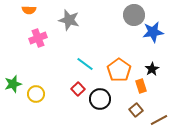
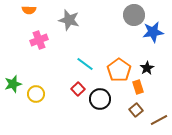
pink cross: moved 1 px right, 2 px down
black star: moved 5 px left, 1 px up
orange rectangle: moved 3 px left, 1 px down
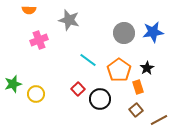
gray circle: moved 10 px left, 18 px down
cyan line: moved 3 px right, 4 px up
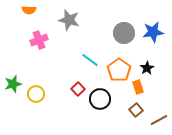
cyan line: moved 2 px right
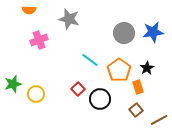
gray star: moved 1 px up
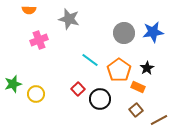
orange rectangle: rotated 48 degrees counterclockwise
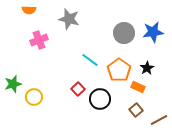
yellow circle: moved 2 px left, 3 px down
